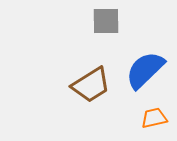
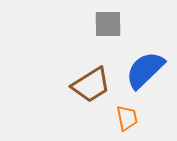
gray square: moved 2 px right, 3 px down
orange trapezoid: moved 27 px left; rotated 92 degrees clockwise
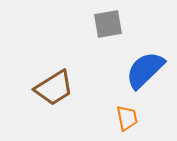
gray square: rotated 8 degrees counterclockwise
brown trapezoid: moved 37 px left, 3 px down
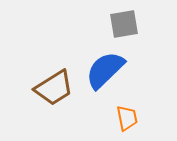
gray square: moved 16 px right
blue semicircle: moved 40 px left
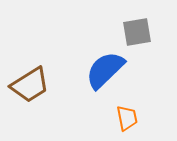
gray square: moved 13 px right, 8 px down
brown trapezoid: moved 24 px left, 3 px up
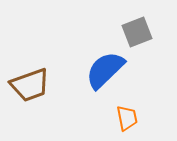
gray square: rotated 12 degrees counterclockwise
brown trapezoid: rotated 12 degrees clockwise
